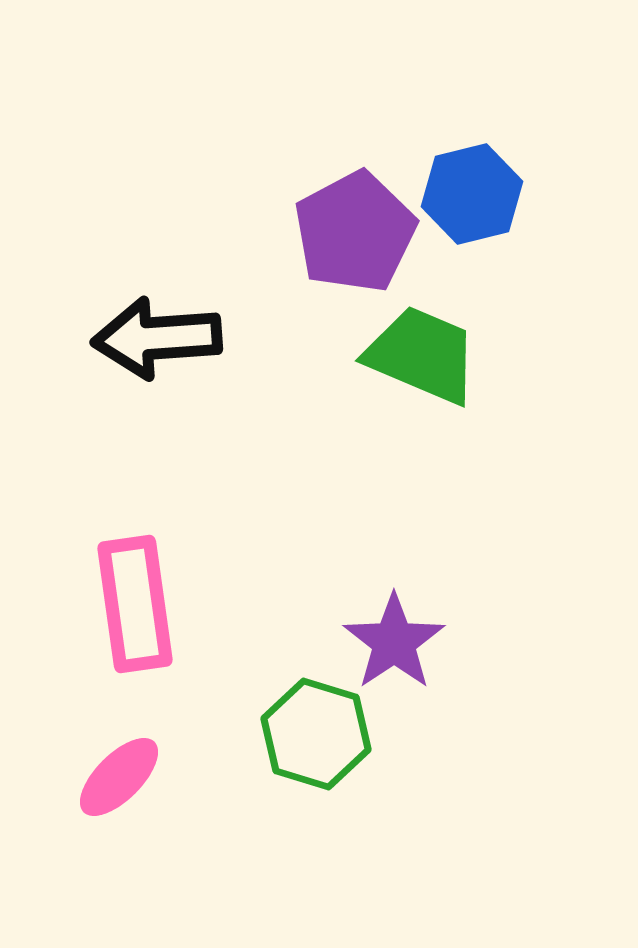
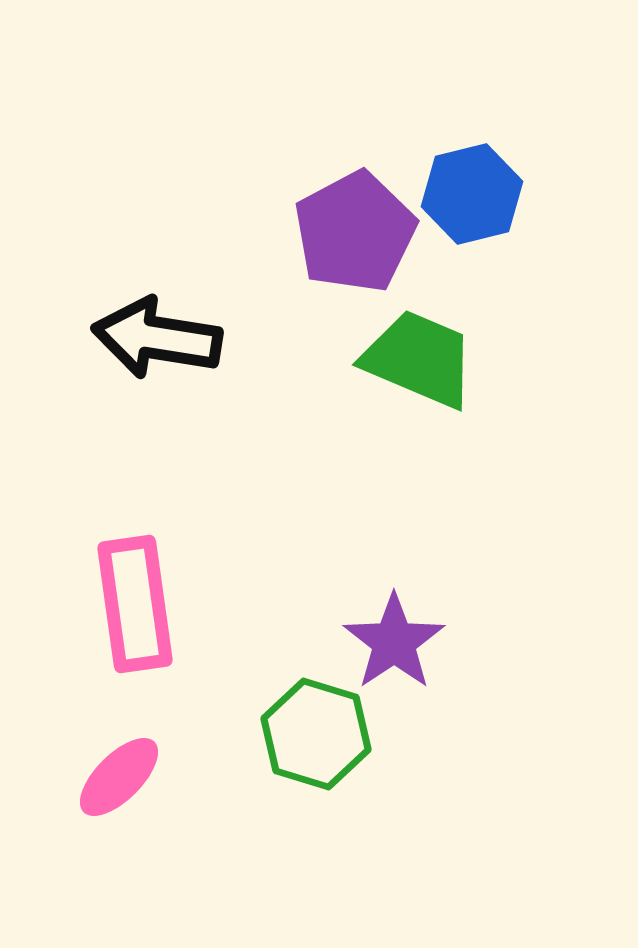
black arrow: rotated 13 degrees clockwise
green trapezoid: moved 3 px left, 4 px down
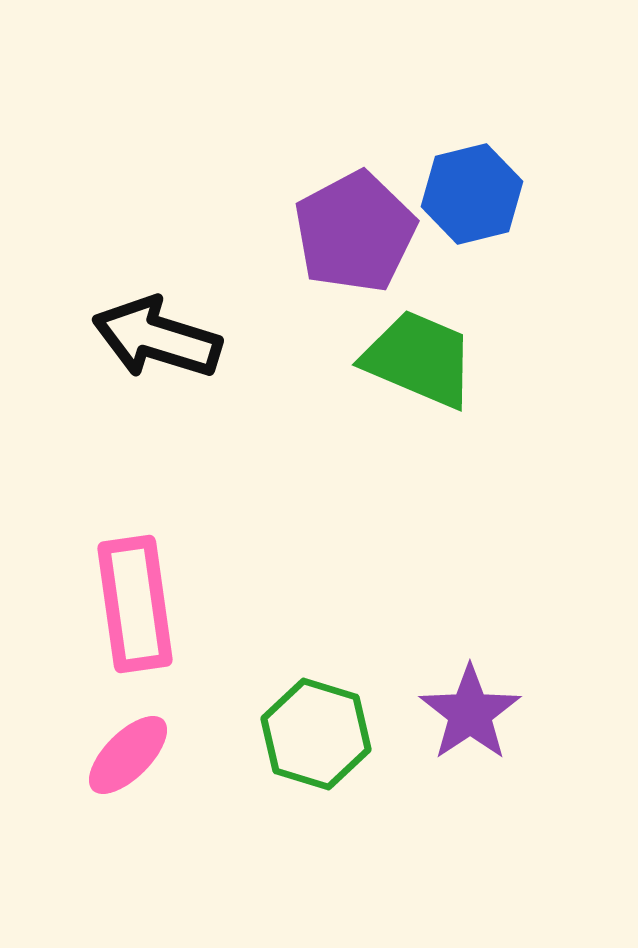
black arrow: rotated 8 degrees clockwise
purple star: moved 76 px right, 71 px down
pink ellipse: moved 9 px right, 22 px up
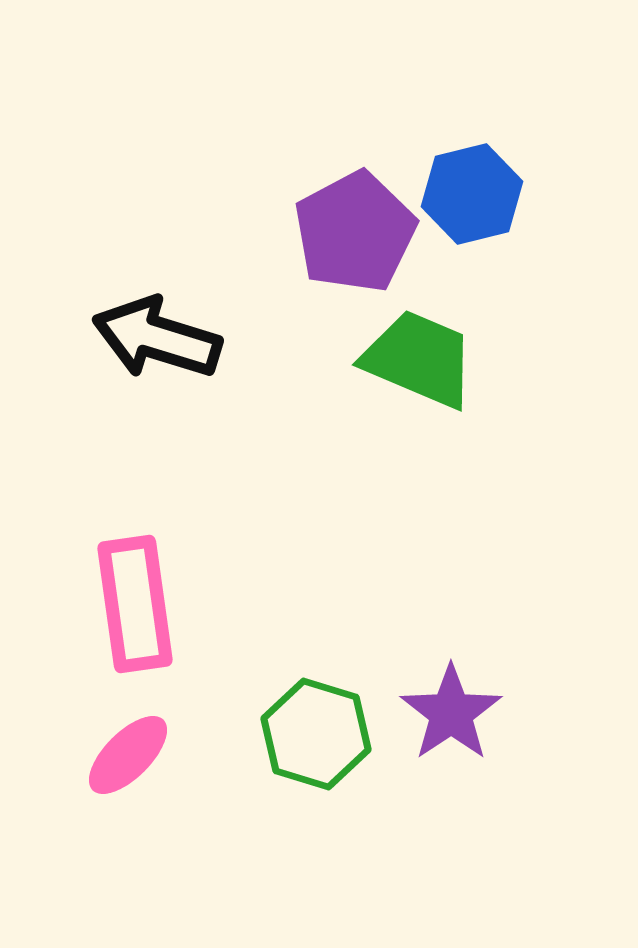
purple star: moved 19 px left
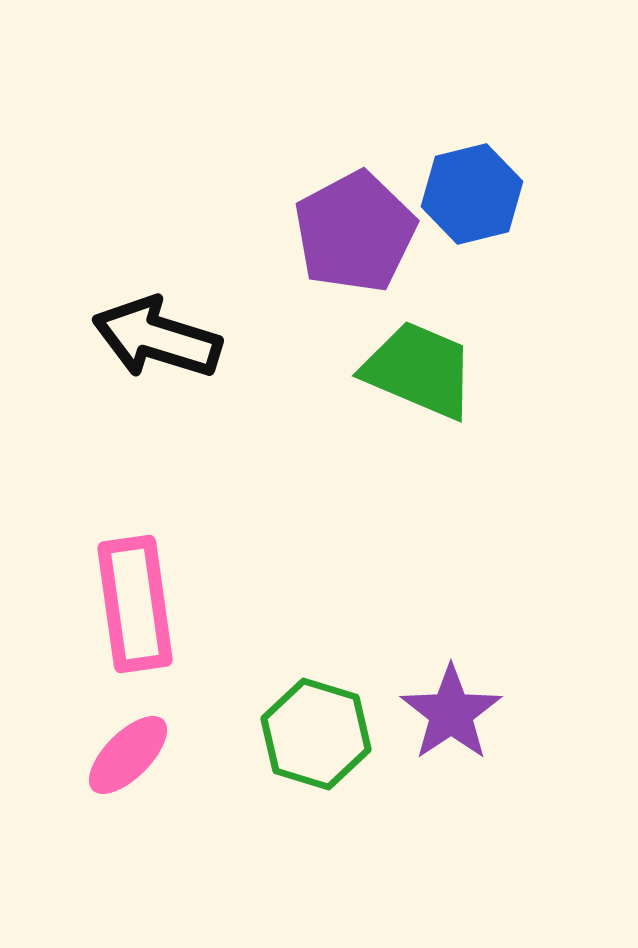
green trapezoid: moved 11 px down
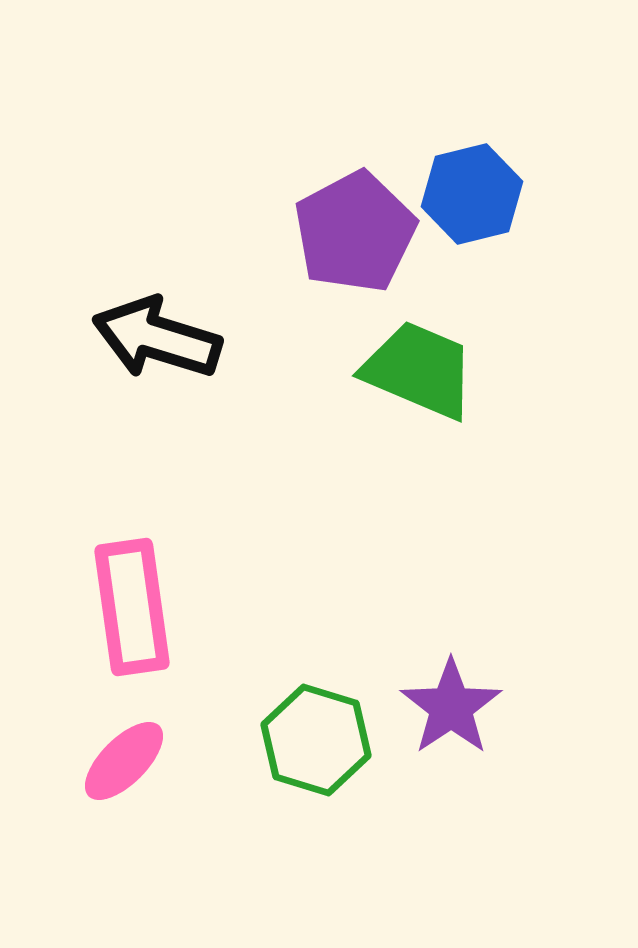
pink rectangle: moved 3 px left, 3 px down
purple star: moved 6 px up
green hexagon: moved 6 px down
pink ellipse: moved 4 px left, 6 px down
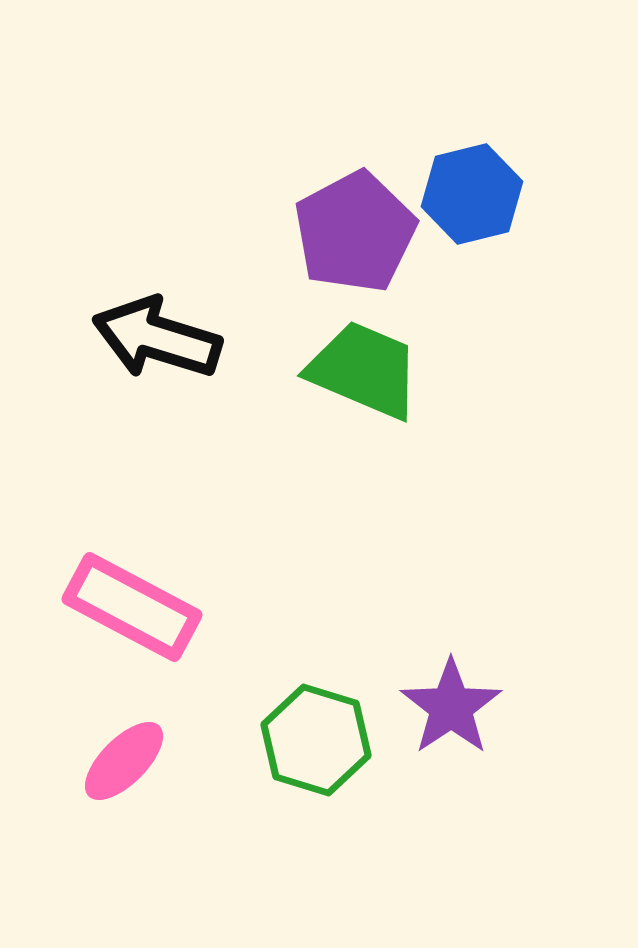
green trapezoid: moved 55 px left
pink rectangle: rotated 54 degrees counterclockwise
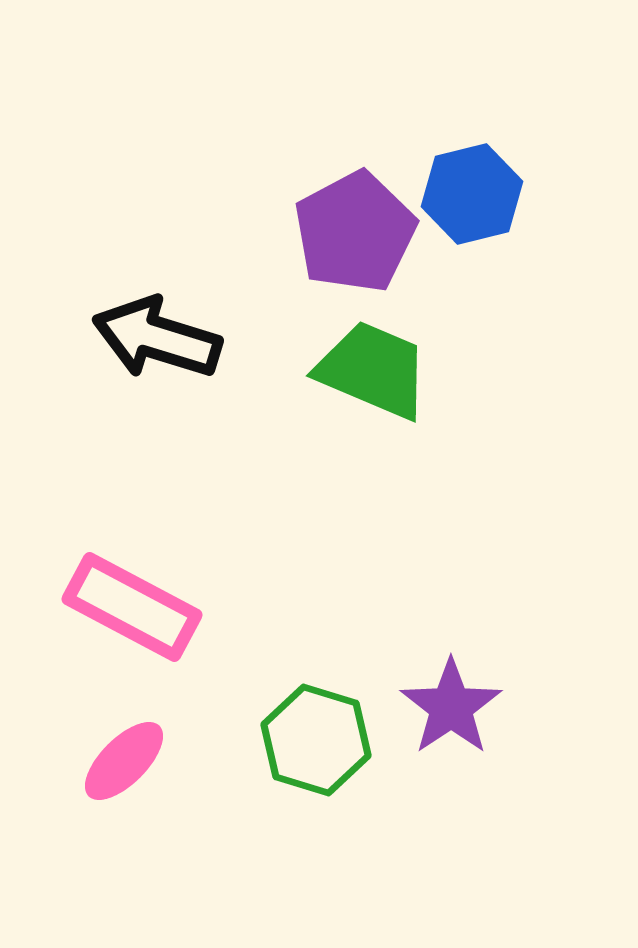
green trapezoid: moved 9 px right
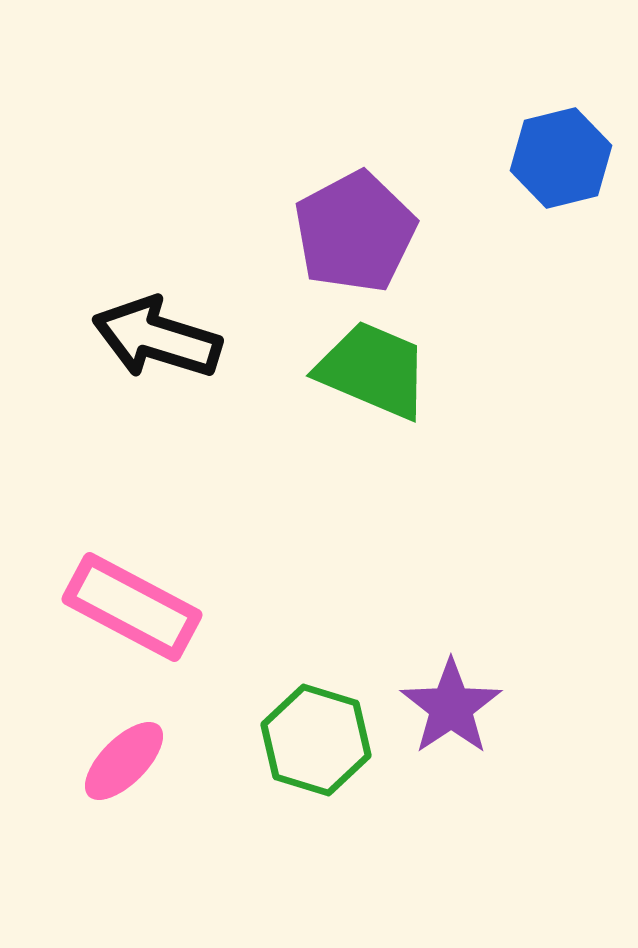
blue hexagon: moved 89 px right, 36 px up
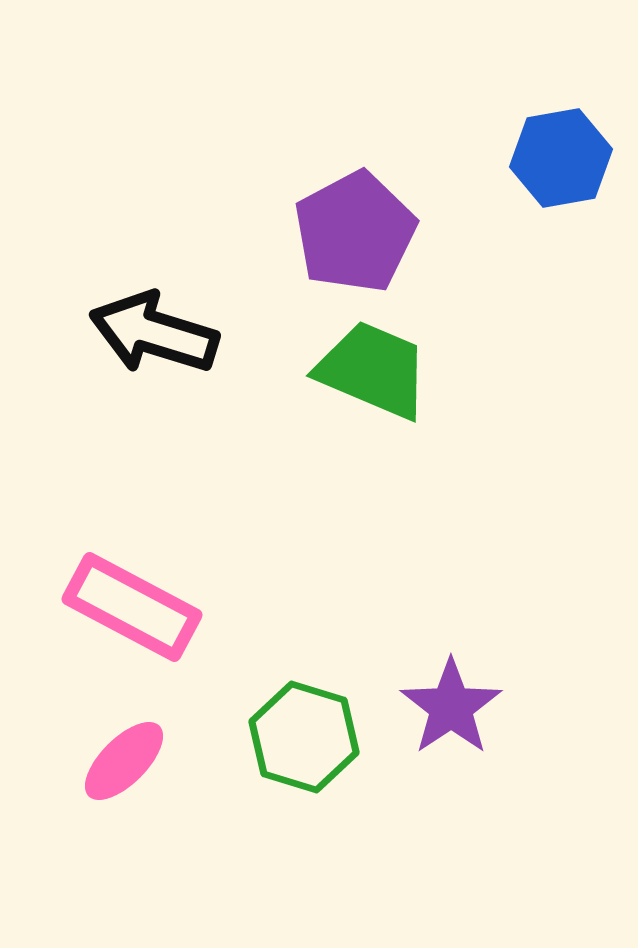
blue hexagon: rotated 4 degrees clockwise
black arrow: moved 3 px left, 5 px up
green hexagon: moved 12 px left, 3 px up
